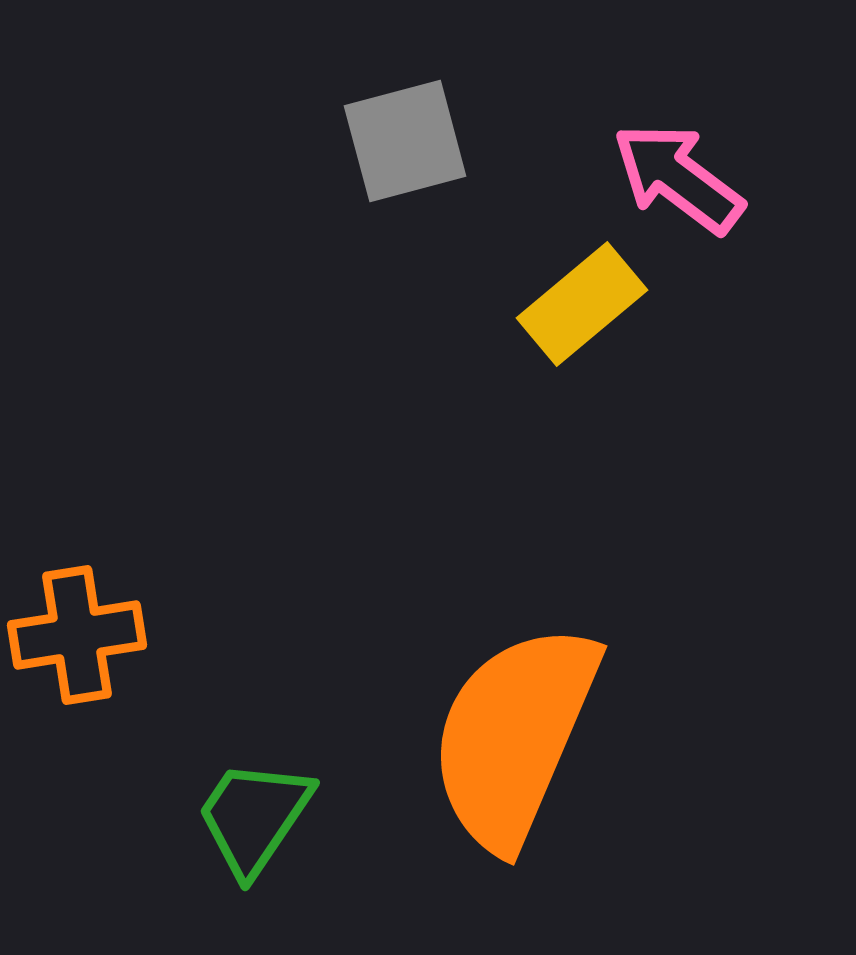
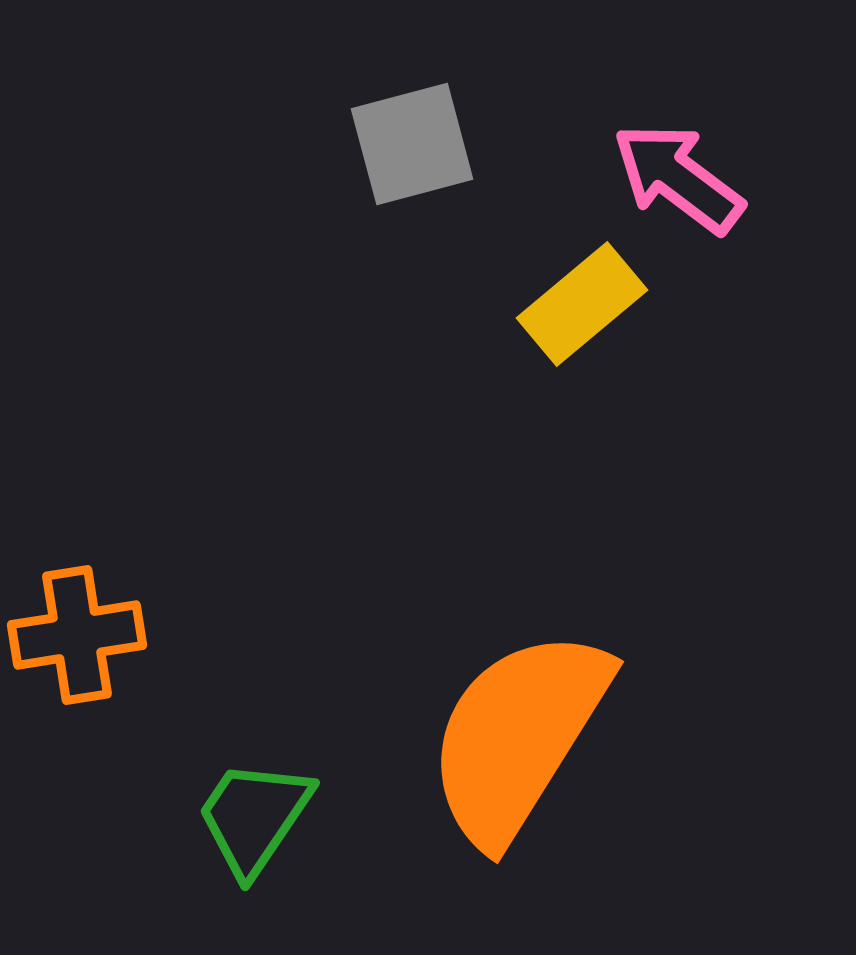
gray square: moved 7 px right, 3 px down
orange semicircle: moved 4 px right; rotated 9 degrees clockwise
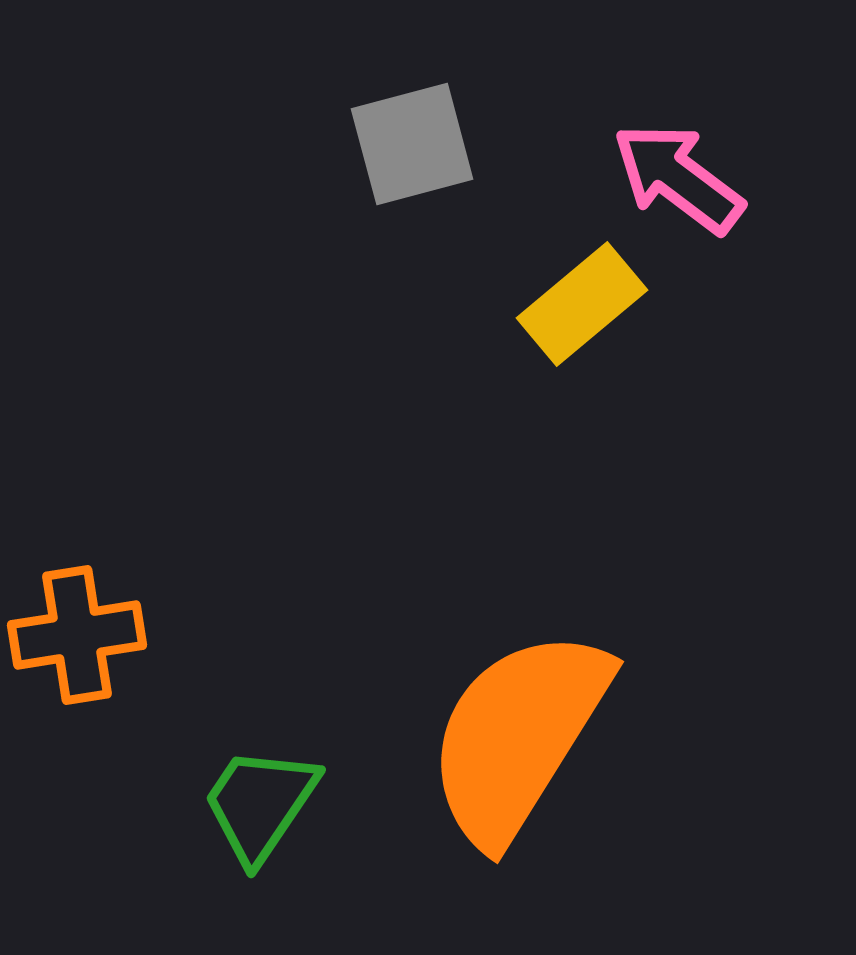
green trapezoid: moved 6 px right, 13 px up
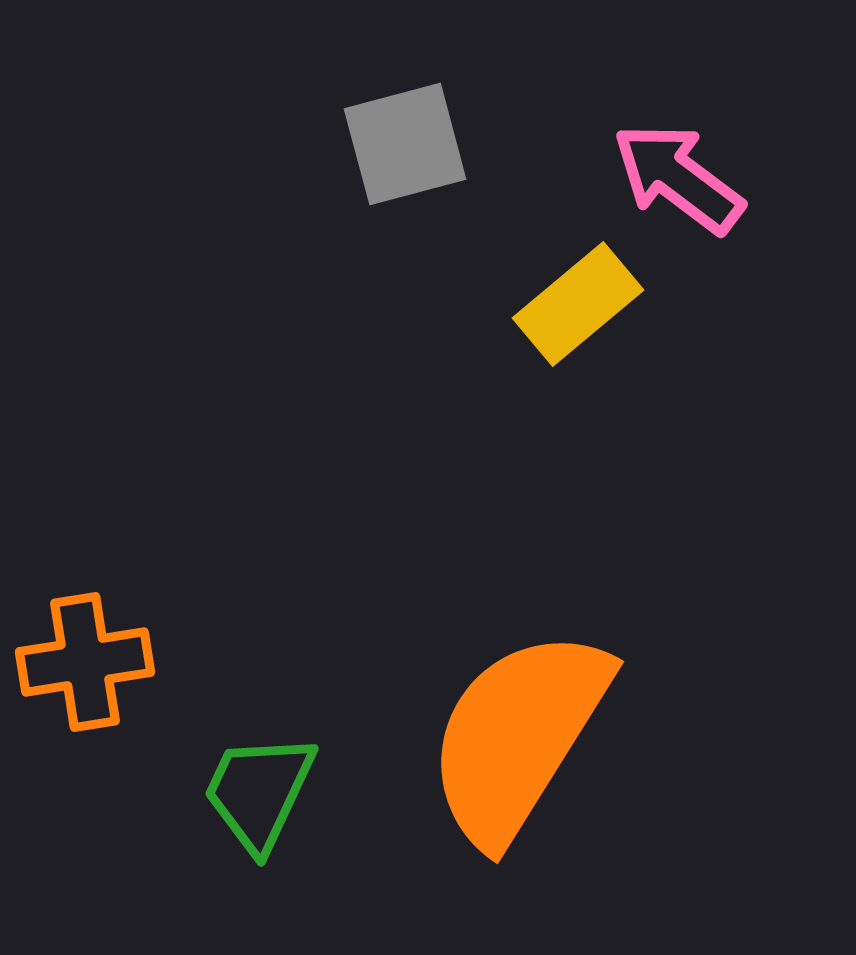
gray square: moved 7 px left
yellow rectangle: moved 4 px left
orange cross: moved 8 px right, 27 px down
green trapezoid: moved 1 px left, 12 px up; rotated 9 degrees counterclockwise
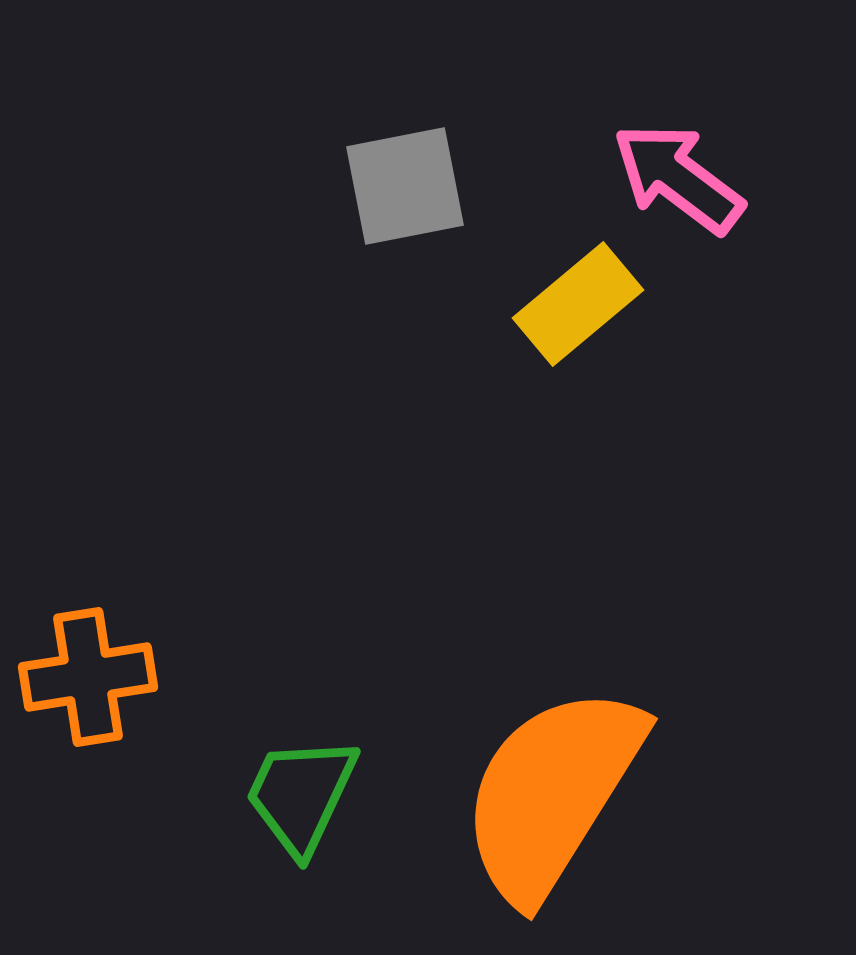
gray square: moved 42 px down; rotated 4 degrees clockwise
orange cross: moved 3 px right, 15 px down
orange semicircle: moved 34 px right, 57 px down
green trapezoid: moved 42 px right, 3 px down
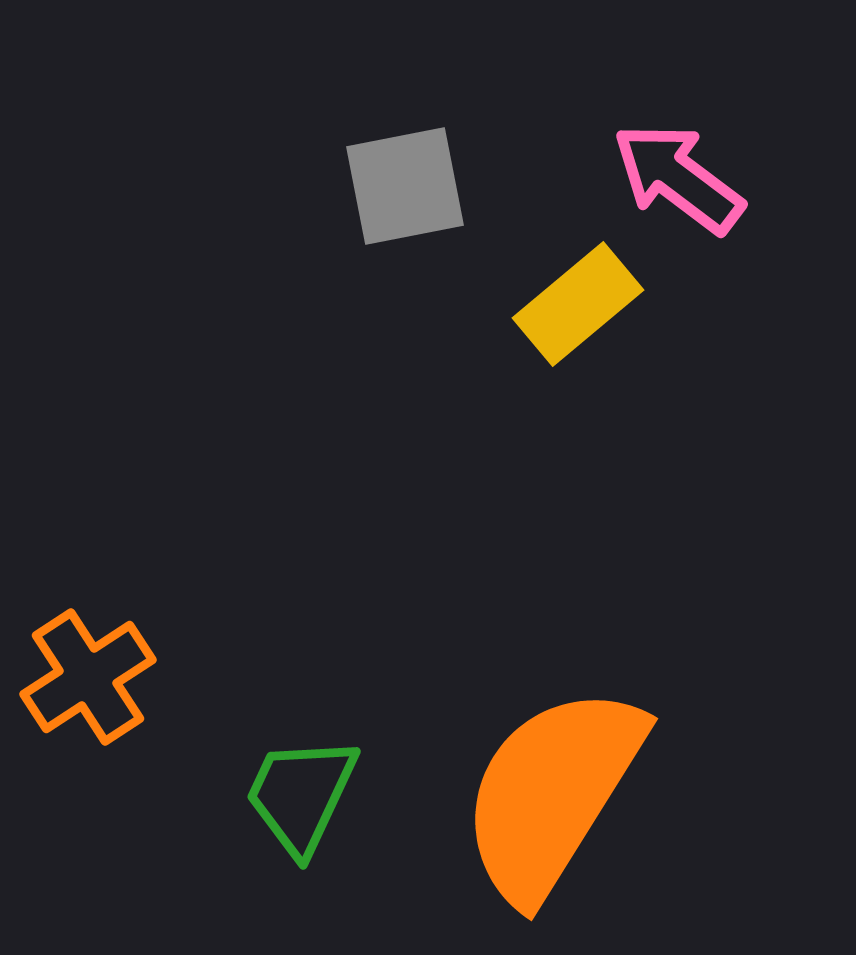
orange cross: rotated 24 degrees counterclockwise
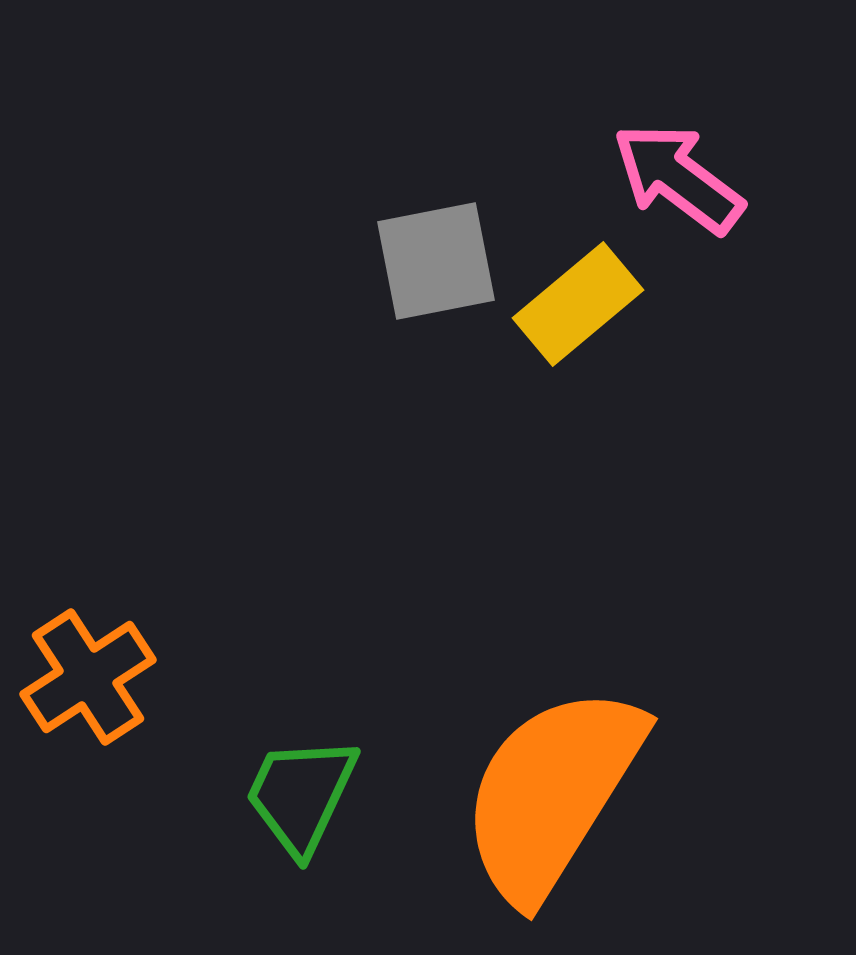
gray square: moved 31 px right, 75 px down
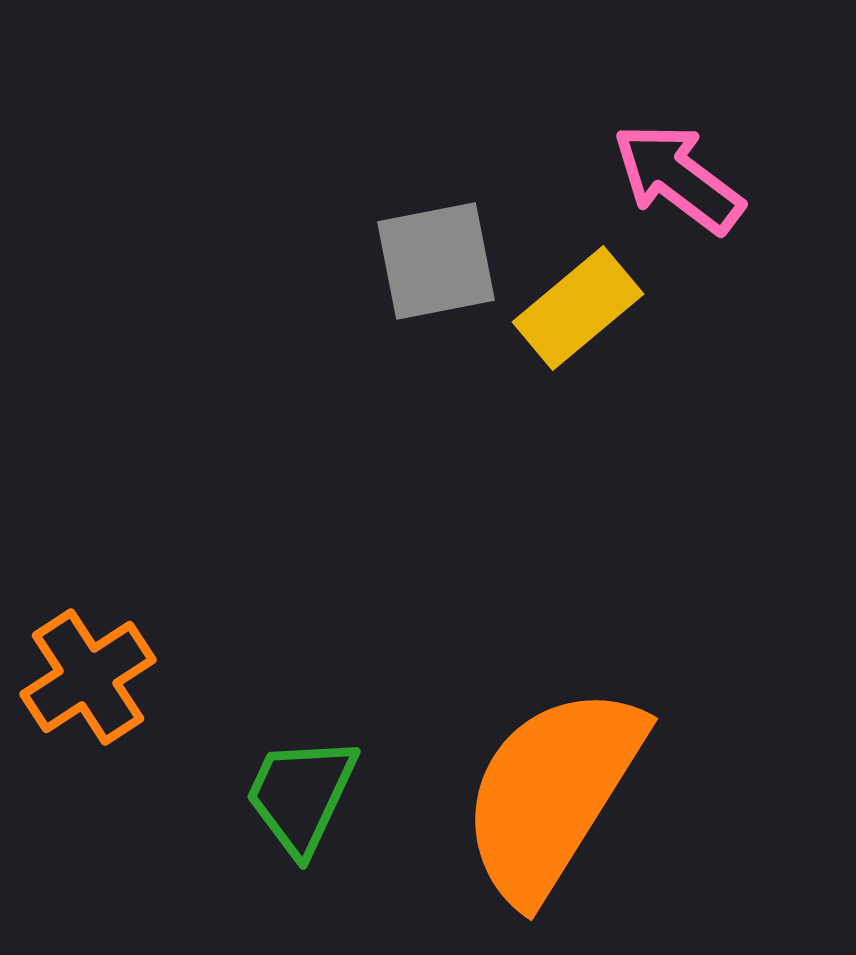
yellow rectangle: moved 4 px down
